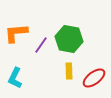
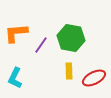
green hexagon: moved 2 px right, 1 px up
red ellipse: rotated 10 degrees clockwise
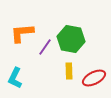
orange L-shape: moved 6 px right
green hexagon: moved 1 px down
purple line: moved 4 px right, 2 px down
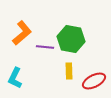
orange L-shape: rotated 145 degrees clockwise
purple line: rotated 60 degrees clockwise
red ellipse: moved 3 px down
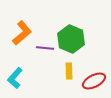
green hexagon: rotated 12 degrees clockwise
purple line: moved 1 px down
cyan L-shape: rotated 15 degrees clockwise
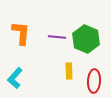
orange L-shape: moved 1 px left; rotated 45 degrees counterclockwise
green hexagon: moved 15 px right
purple line: moved 12 px right, 11 px up
red ellipse: rotated 60 degrees counterclockwise
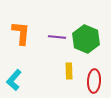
cyan L-shape: moved 1 px left, 2 px down
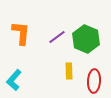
purple line: rotated 42 degrees counterclockwise
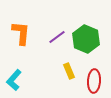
yellow rectangle: rotated 21 degrees counterclockwise
